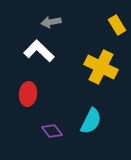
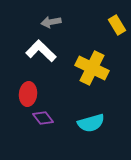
white L-shape: moved 2 px right
yellow cross: moved 9 px left, 1 px down
cyan semicircle: moved 2 px down; rotated 48 degrees clockwise
purple diamond: moved 9 px left, 13 px up
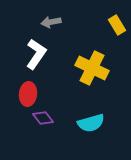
white L-shape: moved 5 px left, 3 px down; rotated 80 degrees clockwise
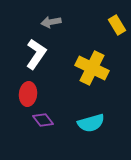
purple diamond: moved 2 px down
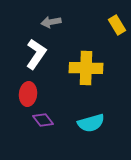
yellow cross: moved 6 px left; rotated 24 degrees counterclockwise
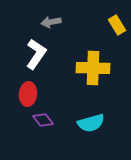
yellow cross: moved 7 px right
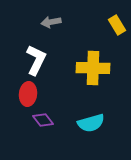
white L-shape: moved 6 px down; rotated 8 degrees counterclockwise
